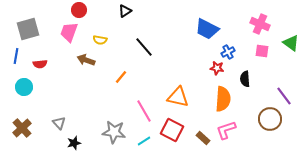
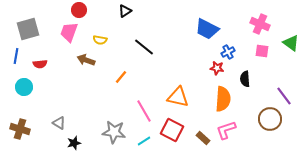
black line: rotated 10 degrees counterclockwise
gray triangle: rotated 16 degrees counterclockwise
brown cross: moved 2 px left, 1 px down; rotated 30 degrees counterclockwise
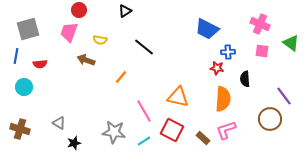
blue cross: rotated 24 degrees clockwise
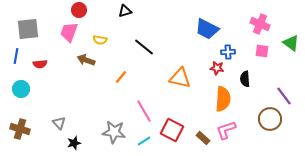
black triangle: rotated 16 degrees clockwise
gray square: rotated 10 degrees clockwise
cyan circle: moved 3 px left, 2 px down
orange triangle: moved 2 px right, 19 px up
gray triangle: rotated 16 degrees clockwise
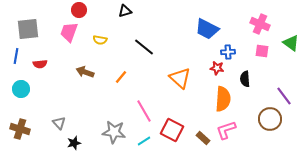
brown arrow: moved 1 px left, 12 px down
orange triangle: rotated 30 degrees clockwise
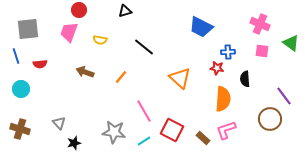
blue trapezoid: moved 6 px left, 2 px up
blue line: rotated 28 degrees counterclockwise
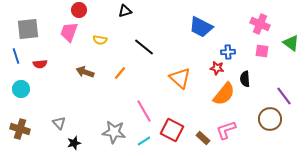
orange line: moved 1 px left, 4 px up
orange semicircle: moved 1 px right, 5 px up; rotated 35 degrees clockwise
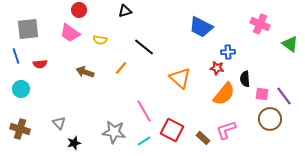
pink trapezoid: moved 1 px right, 1 px down; rotated 75 degrees counterclockwise
green triangle: moved 1 px left, 1 px down
pink square: moved 43 px down
orange line: moved 1 px right, 5 px up
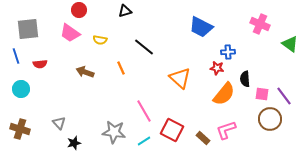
orange line: rotated 64 degrees counterclockwise
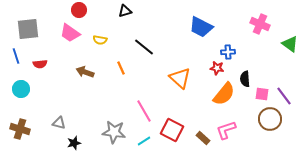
gray triangle: rotated 32 degrees counterclockwise
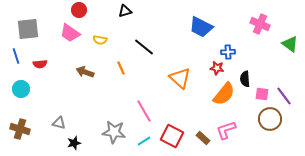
red square: moved 6 px down
